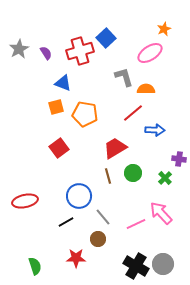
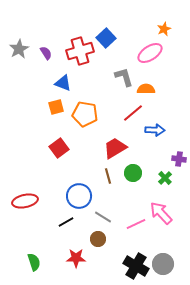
gray line: rotated 18 degrees counterclockwise
green semicircle: moved 1 px left, 4 px up
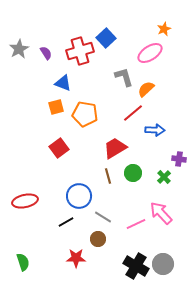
orange semicircle: rotated 42 degrees counterclockwise
green cross: moved 1 px left, 1 px up
green semicircle: moved 11 px left
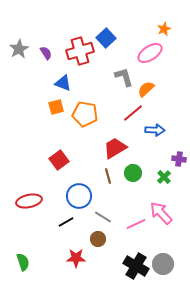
red square: moved 12 px down
red ellipse: moved 4 px right
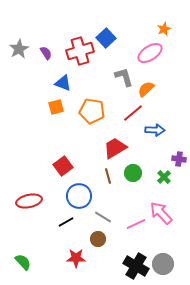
orange pentagon: moved 7 px right, 3 px up
red square: moved 4 px right, 6 px down
green semicircle: rotated 24 degrees counterclockwise
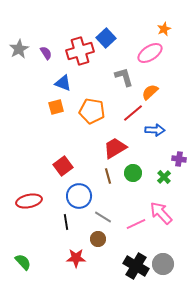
orange semicircle: moved 4 px right, 3 px down
black line: rotated 70 degrees counterclockwise
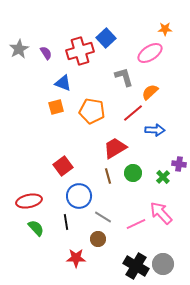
orange star: moved 1 px right; rotated 24 degrees clockwise
purple cross: moved 5 px down
green cross: moved 1 px left
green semicircle: moved 13 px right, 34 px up
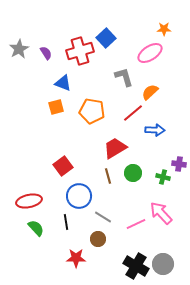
orange star: moved 1 px left
green cross: rotated 32 degrees counterclockwise
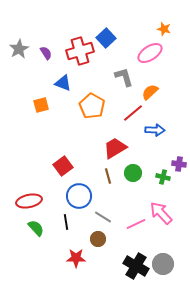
orange star: rotated 16 degrees clockwise
orange square: moved 15 px left, 2 px up
orange pentagon: moved 5 px up; rotated 20 degrees clockwise
